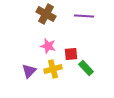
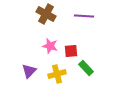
pink star: moved 2 px right
red square: moved 3 px up
yellow cross: moved 4 px right, 5 px down
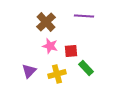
brown cross: moved 8 px down; rotated 18 degrees clockwise
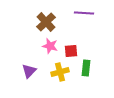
purple line: moved 3 px up
green rectangle: rotated 49 degrees clockwise
yellow cross: moved 3 px right, 2 px up
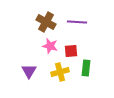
purple line: moved 7 px left, 9 px down
brown cross: rotated 18 degrees counterclockwise
purple triangle: rotated 14 degrees counterclockwise
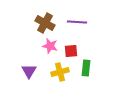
brown cross: moved 1 px left, 1 px down
